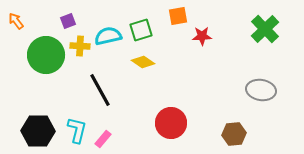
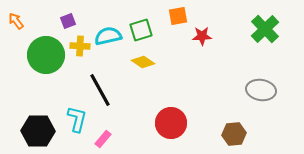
cyan L-shape: moved 11 px up
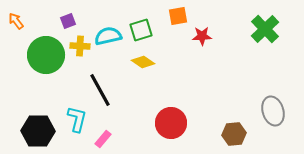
gray ellipse: moved 12 px right, 21 px down; rotated 64 degrees clockwise
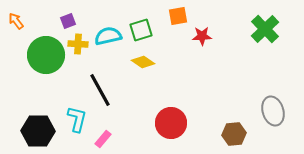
yellow cross: moved 2 px left, 2 px up
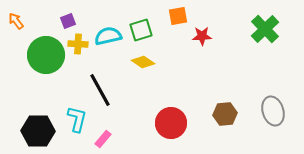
brown hexagon: moved 9 px left, 20 px up
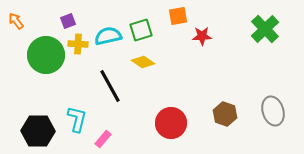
black line: moved 10 px right, 4 px up
brown hexagon: rotated 25 degrees clockwise
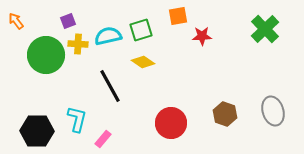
black hexagon: moved 1 px left
